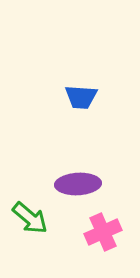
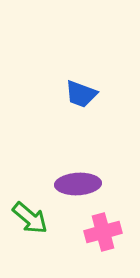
blue trapezoid: moved 3 px up; rotated 16 degrees clockwise
pink cross: rotated 9 degrees clockwise
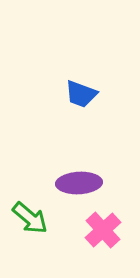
purple ellipse: moved 1 px right, 1 px up
pink cross: moved 2 px up; rotated 27 degrees counterclockwise
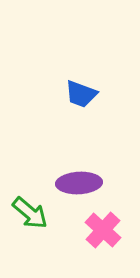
green arrow: moved 5 px up
pink cross: rotated 6 degrees counterclockwise
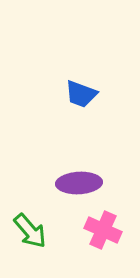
green arrow: moved 18 px down; rotated 9 degrees clockwise
pink cross: rotated 18 degrees counterclockwise
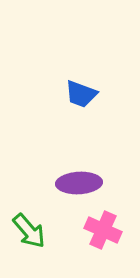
green arrow: moved 1 px left
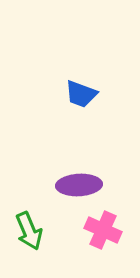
purple ellipse: moved 2 px down
green arrow: rotated 18 degrees clockwise
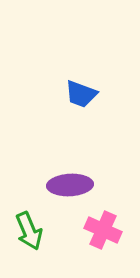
purple ellipse: moved 9 px left
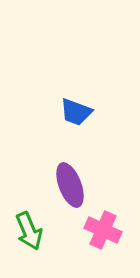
blue trapezoid: moved 5 px left, 18 px down
purple ellipse: rotated 72 degrees clockwise
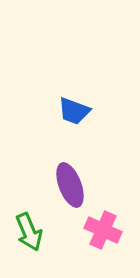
blue trapezoid: moved 2 px left, 1 px up
green arrow: moved 1 px down
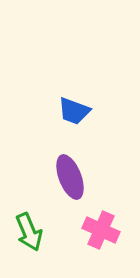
purple ellipse: moved 8 px up
pink cross: moved 2 px left
